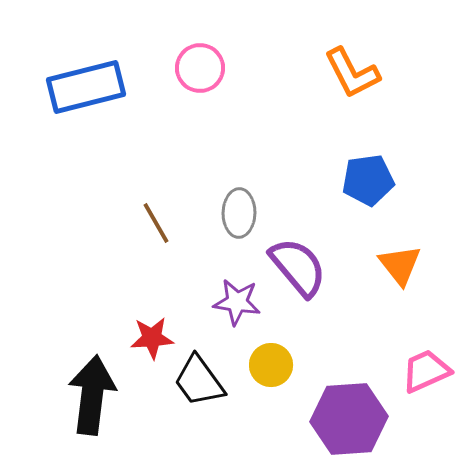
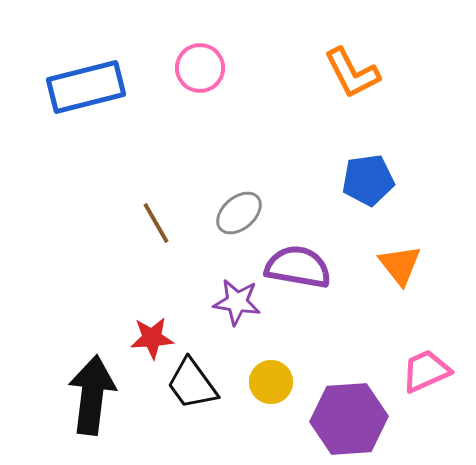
gray ellipse: rotated 48 degrees clockwise
purple semicircle: rotated 40 degrees counterclockwise
yellow circle: moved 17 px down
black trapezoid: moved 7 px left, 3 px down
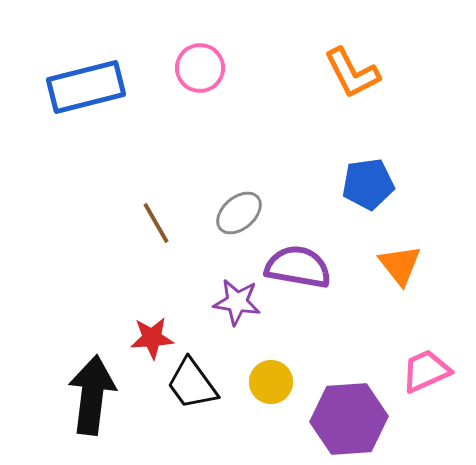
blue pentagon: moved 4 px down
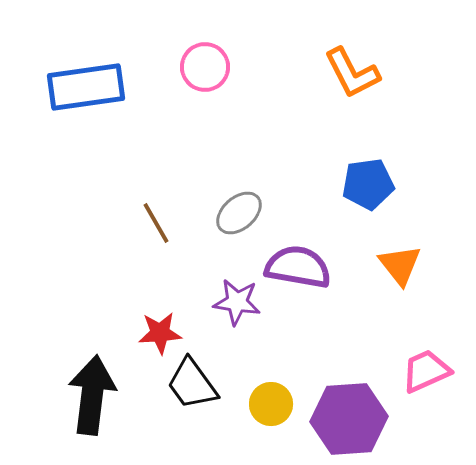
pink circle: moved 5 px right, 1 px up
blue rectangle: rotated 6 degrees clockwise
red star: moved 8 px right, 5 px up
yellow circle: moved 22 px down
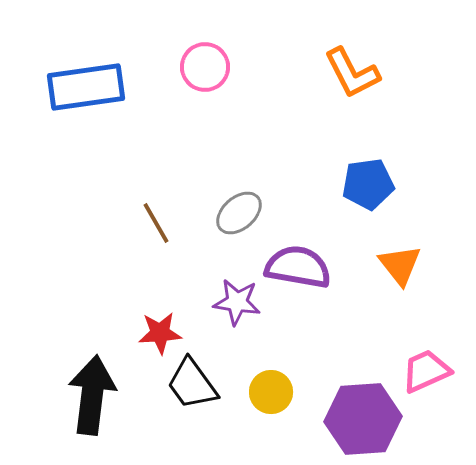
yellow circle: moved 12 px up
purple hexagon: moved 14 px right
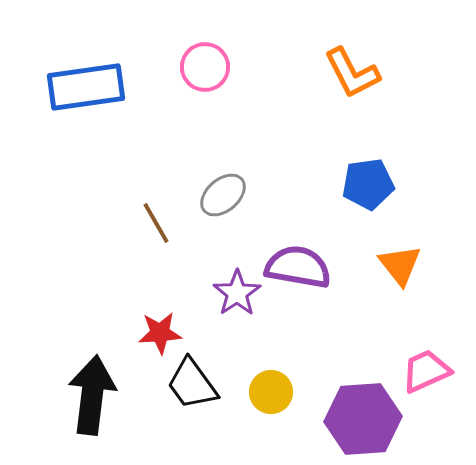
gray ellipse: moved 16 px left, 18 px up
purple star: moved 9 px up; rotated 30 degrees clockwise
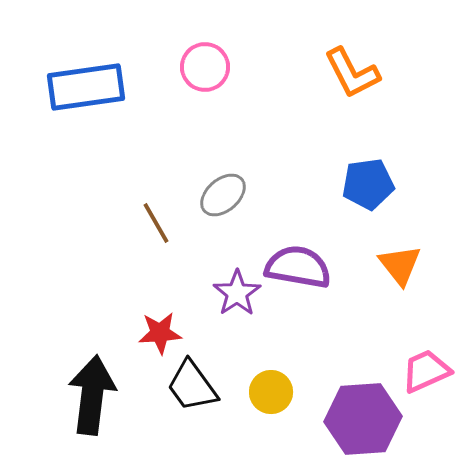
black trapezoid: moved 2 px down
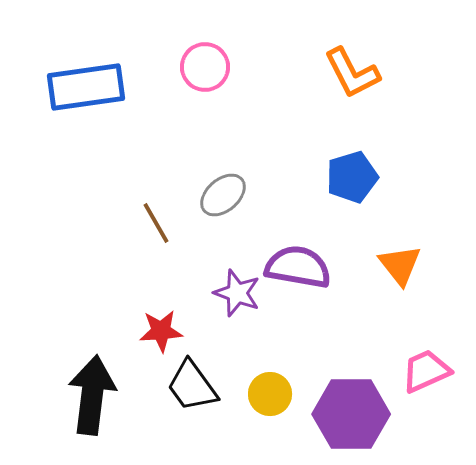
blue pentagon: moved 16 px left, 7 px up; rotated 9 degrees counterclockwise
purple star: rotated 18 degrees counterclockwise
red star: moved 1 px right, 2 px up
yellow circle: moved 1 px left, 2 px down
purple hexagon: moved 12 px left, 5 px up; rotated 4 degrees clockwise
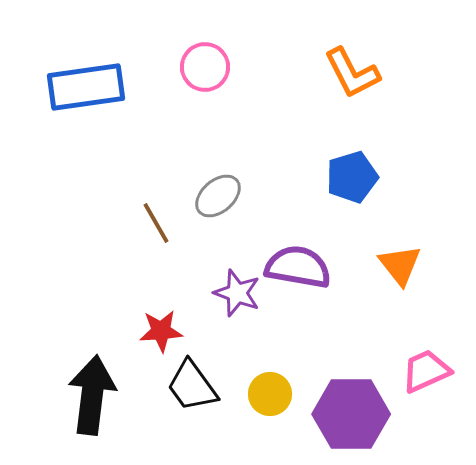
gray ellipse: moved 5 px left, 1 px down
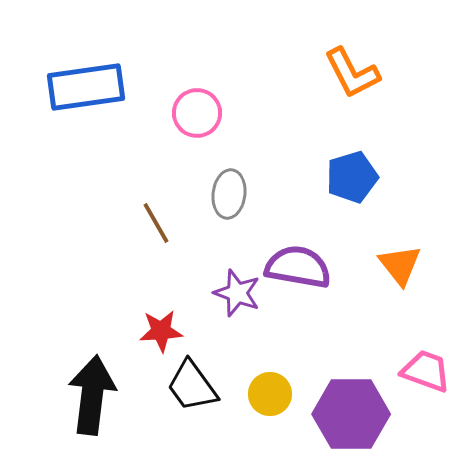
pink circle: moved 8 px left, 46 px down
gray ellipse: moved 11 px right, 2 px up; rotated 42 degrees counterclockwise
pink trapezoid: rotated 44 degrees clockwise
